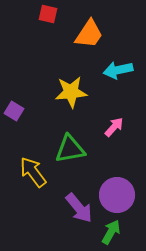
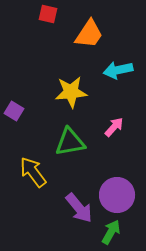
green triangle: moved 7 px up
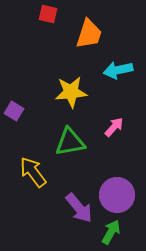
orange trapezoid: rotated 16 degrees counterclockwise
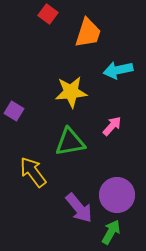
red square: rotated 24 degrees clockwise
orange trapezoid: moved 1 px left, 1 px up
pink arrow: moved 2 px left, 1 px up
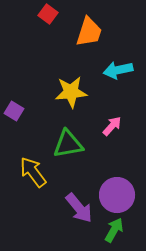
orange trapezoid: moved 1 px right, 1 px up
green triangle: moved 2 px left, 2 px down
green arrow: moved 3 px right, 2 px up
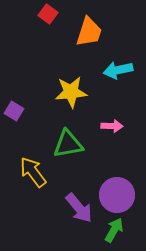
pink arrow: rotated 50 degrees clockwise
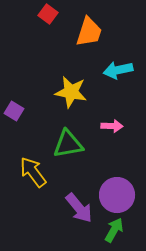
yellow star: rotated 16 degrees clockwise
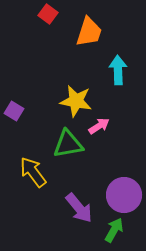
cyan arrow: rotated 100 degrees clockwise
yellow star: moved 5 px right, 9 px down
pink arrow: moved 13 px left; rotated 35 degrees counterclockwise
purple circle: moved 7 px right
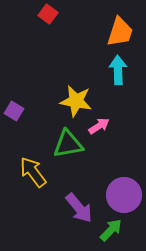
orange trapezoid: moved 31 px right
green arrow: moved 3 px left; rotated 15 degrees clockwise
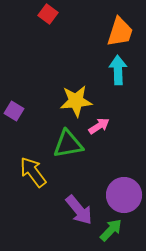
yellow star: rotated 16 degrees counterclockwise
purple arrow: moved 2 px down
